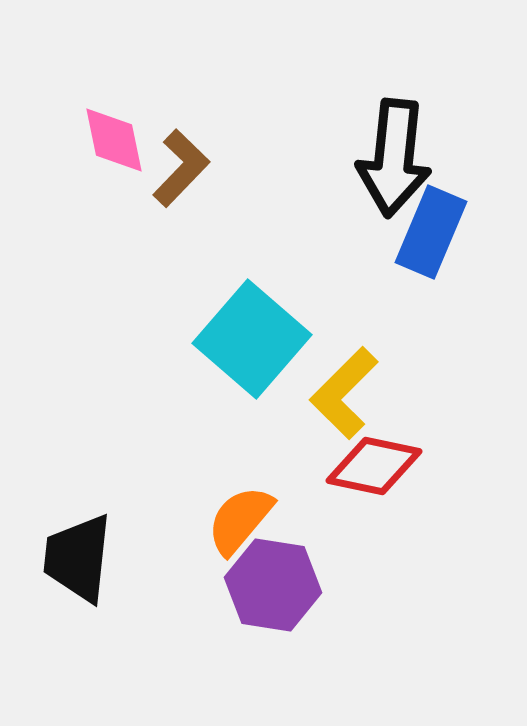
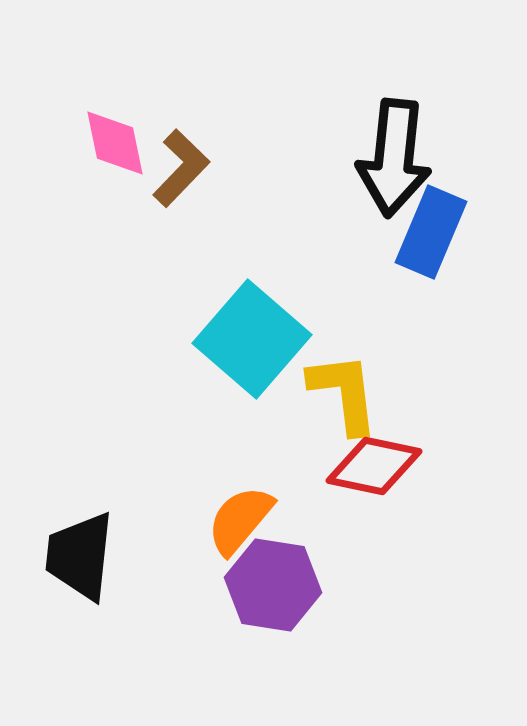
pink diamond: moved 1 px right, 3 px down
yellow L-shape: rotated 128 degrees clockwise
black trapezoid: moved 2 px right, 2 px up
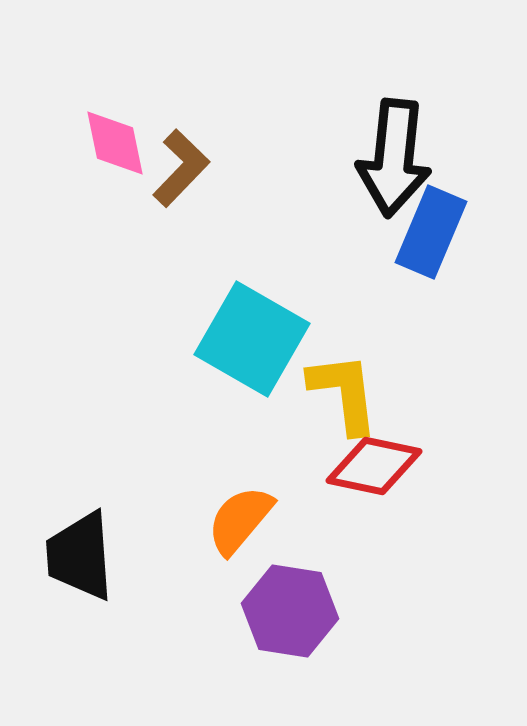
cyan square: rotated 11 degrees counterclockwise
black trapezoid: rotated 10 degrees counterclockwise
purple hexagon: moved 17 px right, 26 px down
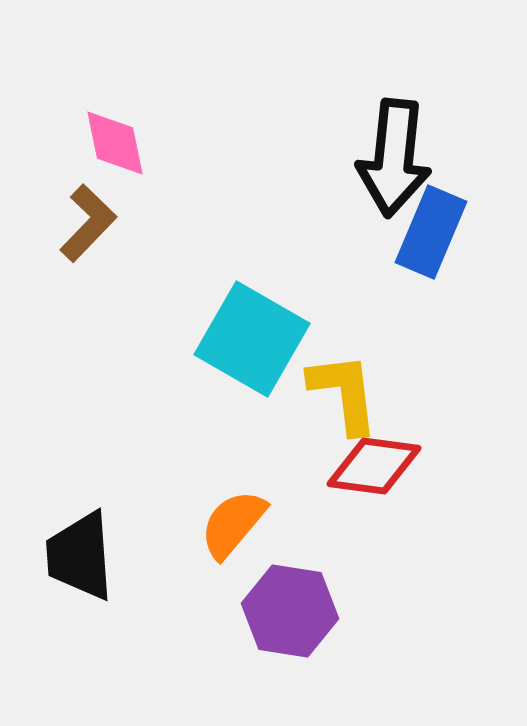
brown L-shape: moved 93 px left, 55 px down
red diamond: rotated 4 degrees counterclockwise
orange semicircle: moved 7 px left, 4 px down
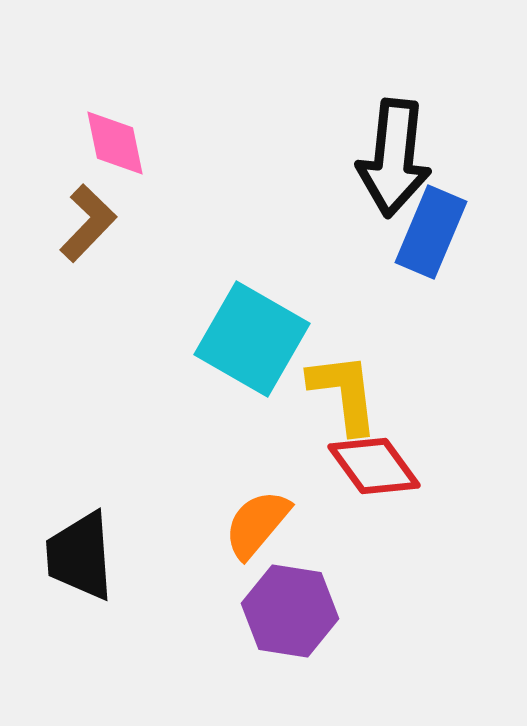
red diamond: rotated 46 degrees clockwise
orange semicircle: moved 24 px right
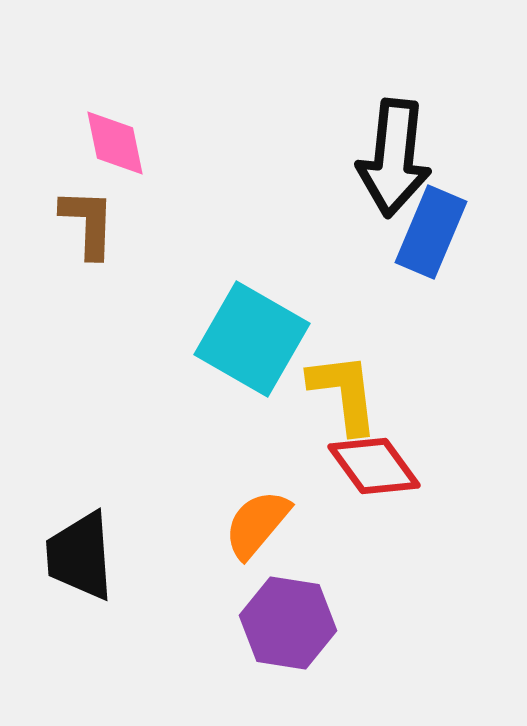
brown L-shape: rotated 42 degrees counterclockwise
purple hexagon: moved 2 px left, 12 px down
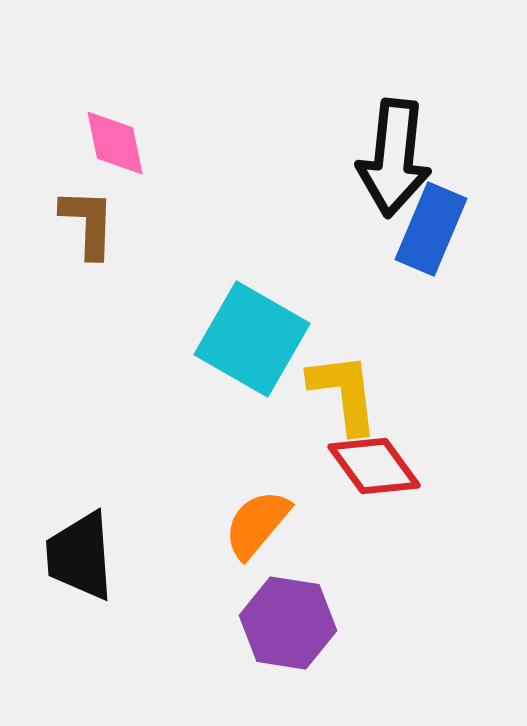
blue rectangle: moved 3 px up
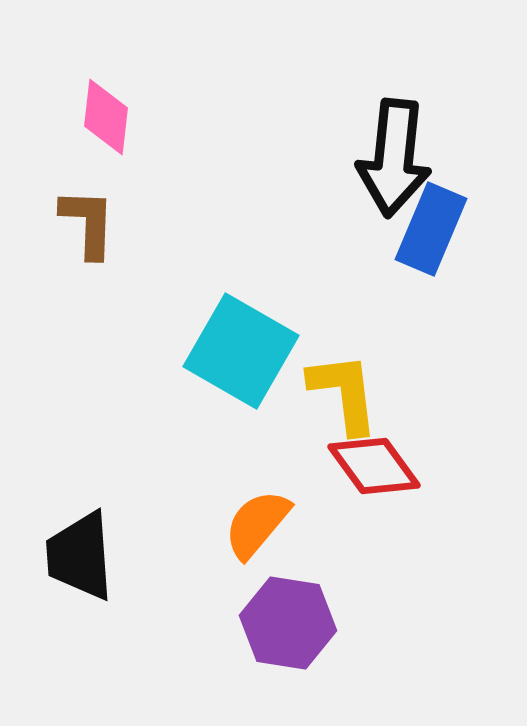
pink diamond: moved 9 px left, 26 px up; rotated 18 degrees clockwise
cyan square: moved 11 px left, 12 px down
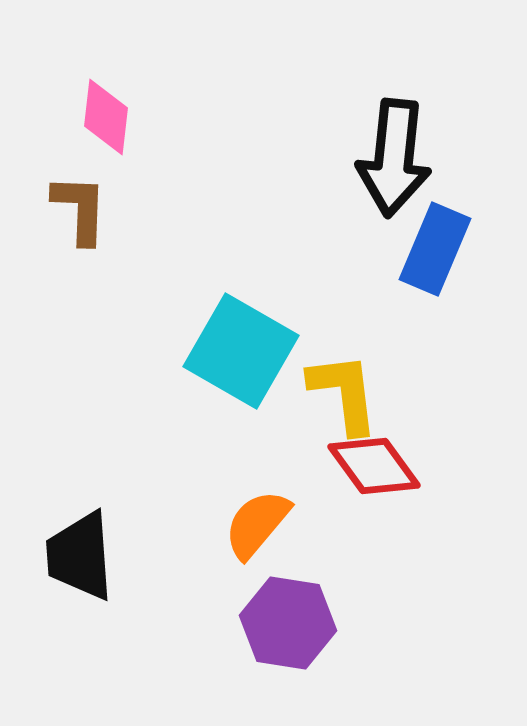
brown L-shape: moved 8 px left, 14 px up
blue rectangle: moved 4 px right, 20 px down
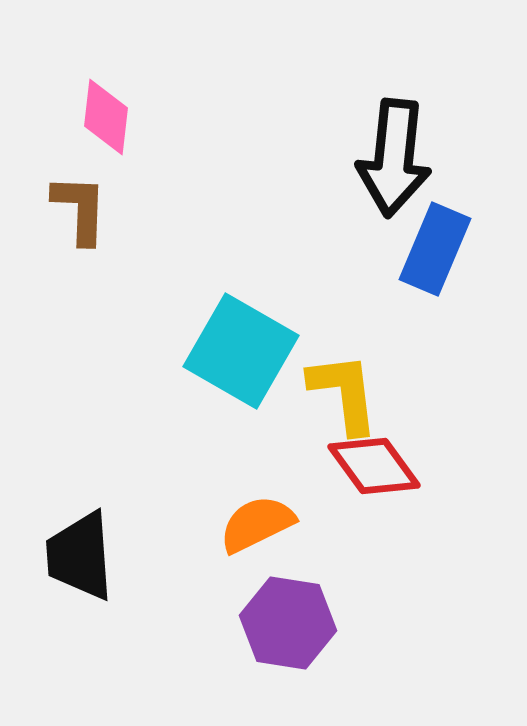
orange semicircle: rotated 24 degrees clockwise
